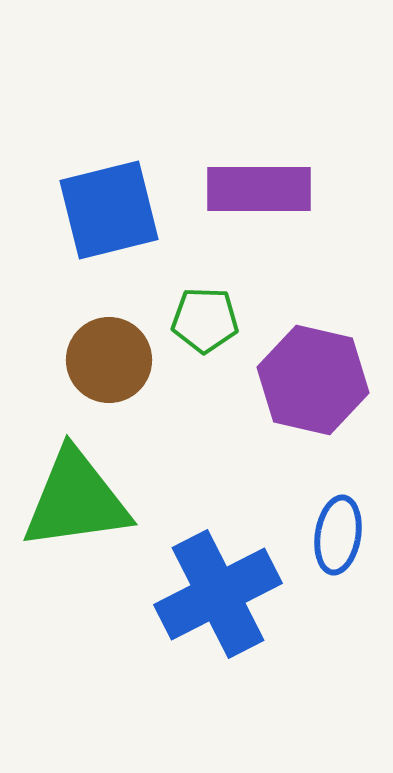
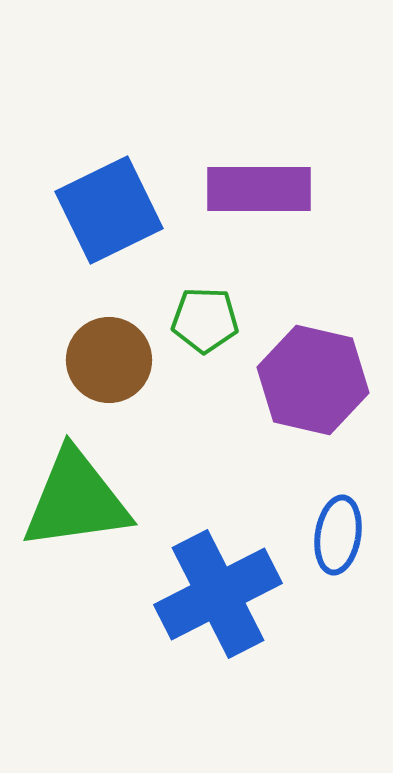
blue square: rotated 12 degrees counterclockwise
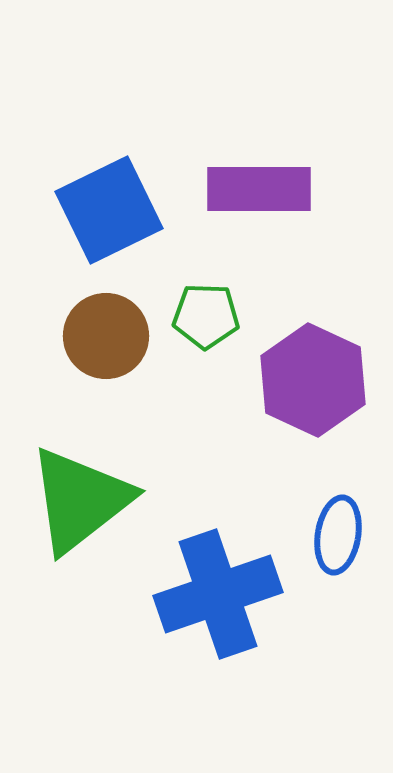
green pentagon: moved 1 px right, 4 px up
brown circle: moved 3 px left, 24 px up
purple hexagon: rotated 12 degrees clockwise
green triangle: moved 4 px right; rotated 30 degrees counterclockwise
blue cross: rotated 8 degrees clockwise
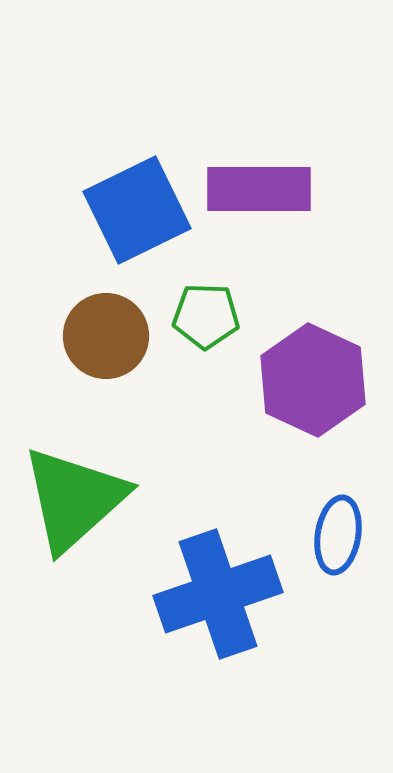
blue square: moved 28 px right
green triangle: moved 6 px left, 1 px up; rotated 4 degrees counterclockwise
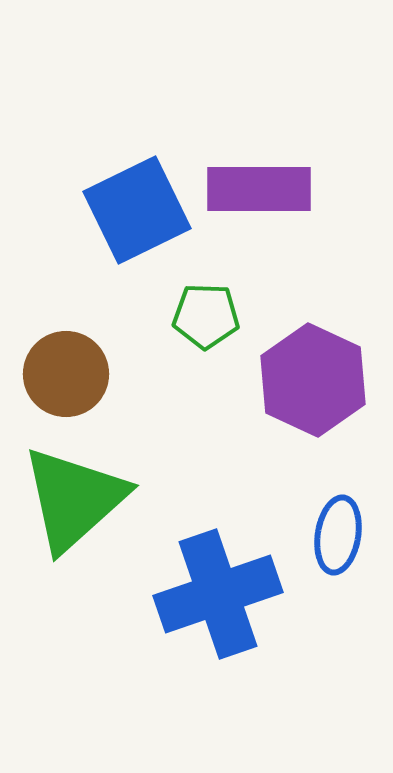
brown circle: moved 40 px left, 38 px down
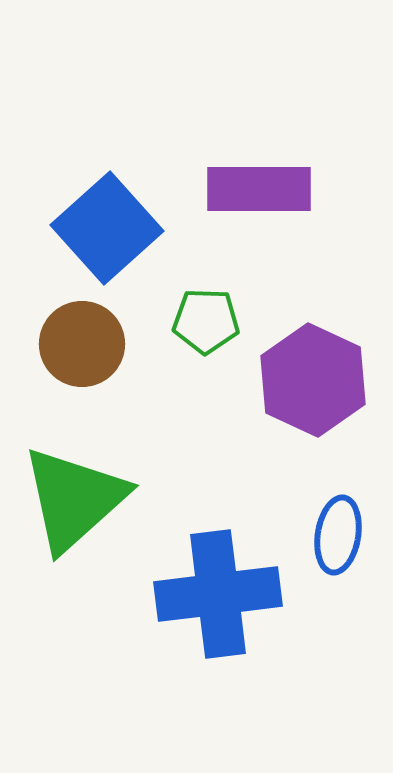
blue square: moved 30 px left, 18 px down; rotated 16 degrees counterclockwise
green pentagon: moved 5 px down
brown circle: moved 16 px right, 30 px up
blue cross: rotated 12 degrees clockwise
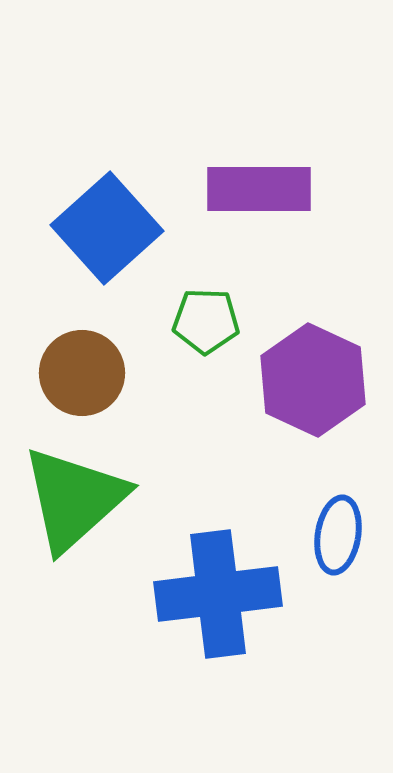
brown circle: moved 29 px down
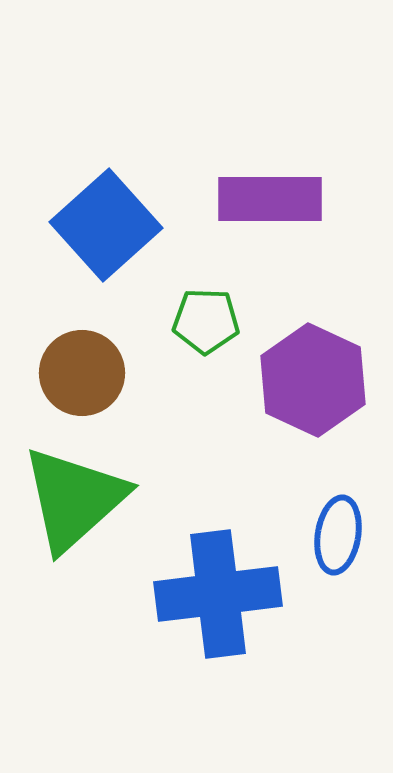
purple rectangle: moved 11 px right, 10 px down
blue square: moved 1 px left, 3 px up
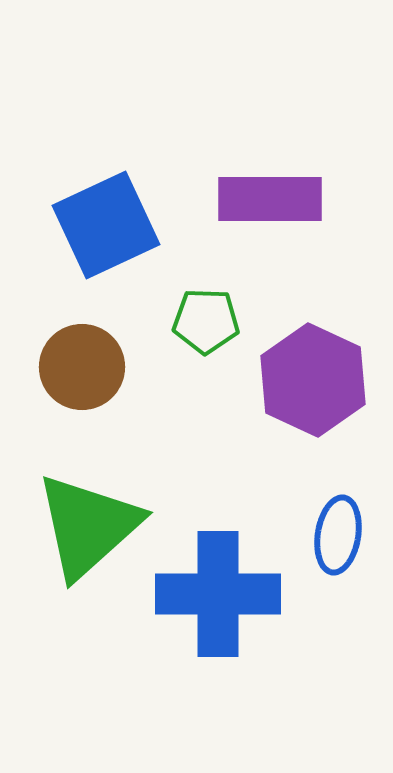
blue square: rotated 17 degrees clockwise
brown circle: moved 6 px up
green triangle: moved 14 px right, 27 px down
blue cross: rotated 7 degrees clockwise
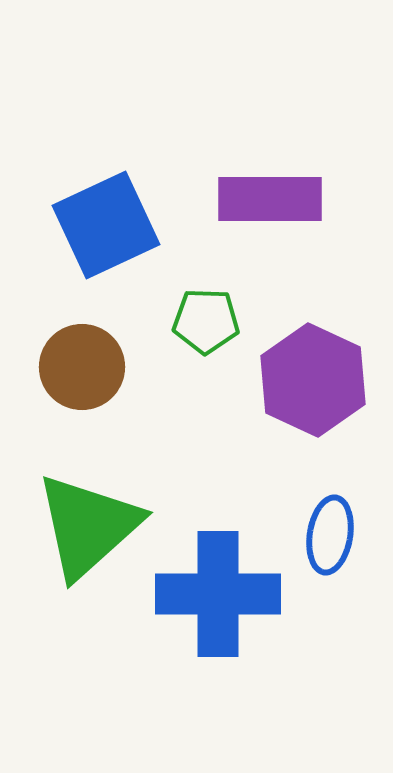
blue ellipse: moved 8 px left
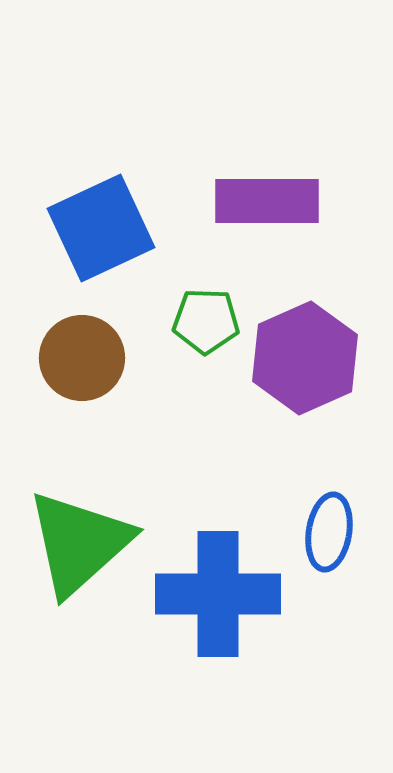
purple rectangle: moved 3 px left, 2 px down
blue square: moved 5 px left, 3 px down
brown circle: moved 9 px up
purple hexagon: moved 8 px left, 22 px up; rotated 11 degrees clockwise
green triangle: moved 9 px left, 17 px down
blue ellipse: moved 1 px left, 3 px up
